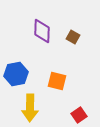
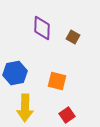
purple diamond: moved 3 px up
blue hexagon: moved 1 px left, 1 px up
yellow arrow: moved 5 px left
red square: moved 12 px left
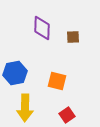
brown square: rotated 32 degrees counterclockwise
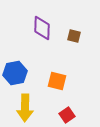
brown square: moved 1 px right, 1 px up; rotated 16 degrees clockwise
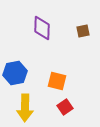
brown square: moved 9 px right, 5 px up; rotated 24 degrees counterclockwise
red square: moved 2 px left, 8 px up
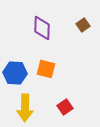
brown square: moved 6 px up; rotated 24 degrees counterclockwise
blue hexagon: rotated 15 degrees clockwise
orange square: moved 11 px left, 12 px up
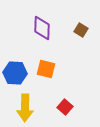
brown square: moved 2 px left, 5 px down; rotated 24 degrees counterclockwise
red square: rotated 14 degrees counterclockwise
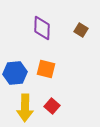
blue hexagon: rotated 10 degrees counterclockwise
red square: moved 13 px left, 1 px up
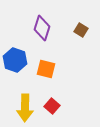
purple diamond: rotated 15 degrees clockwise
blue hexagon: moved 13 px up; rotated 25 degrees clockwise
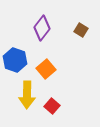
purple diamond: rotated 20 degrees clockwise
orange square: rotated 36 degrees clockwise
yellow arrow: moved 2 px right, 13 px up
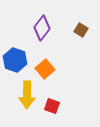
orange square: moved 1 px left
red square: rotated 21 degrees counterclockwise
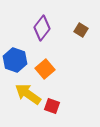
yellow arrow: moved 1 px right, 1 px up; rotated 124 degrees clockwise
